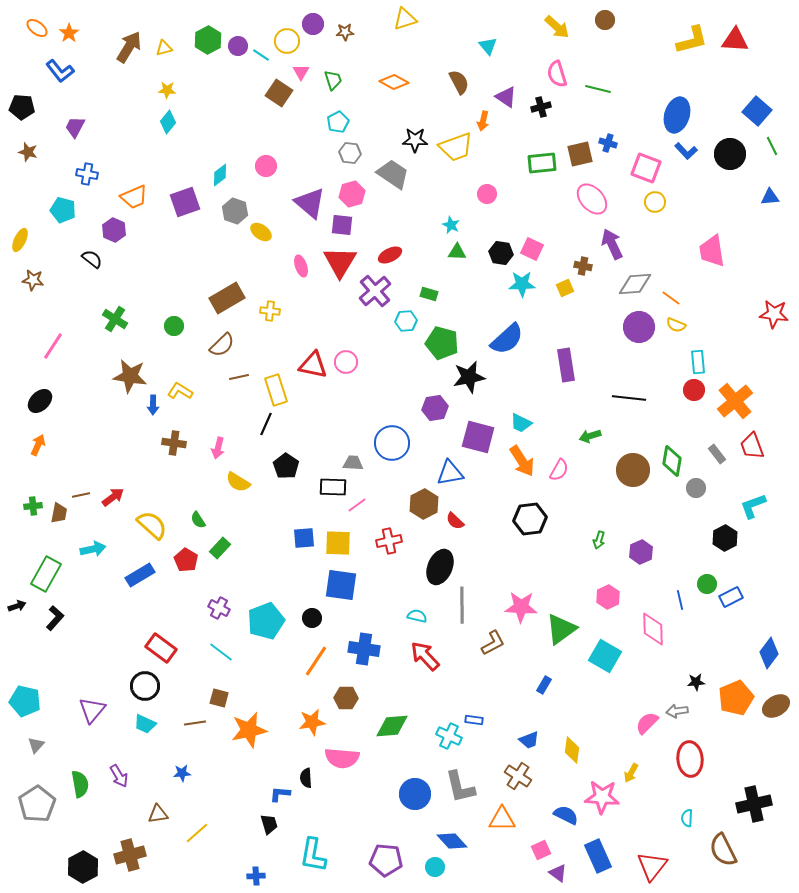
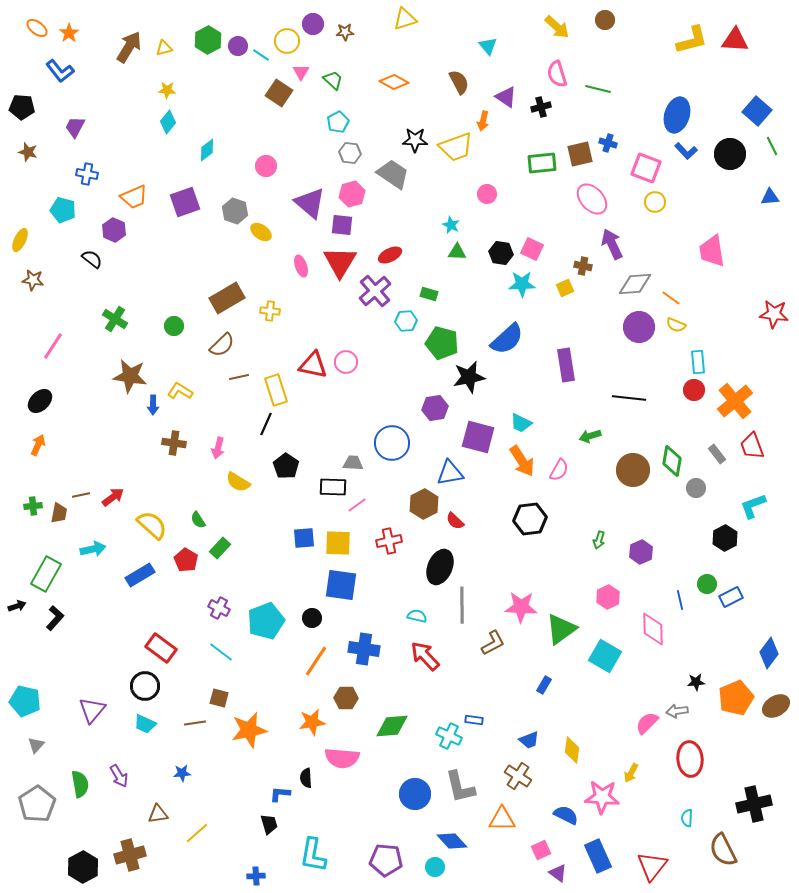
green trapezoid at (333, 80): rotated 30 degrees counterclockwise
cyan diamond at (220, 175): moved 13 px left, 25 px up
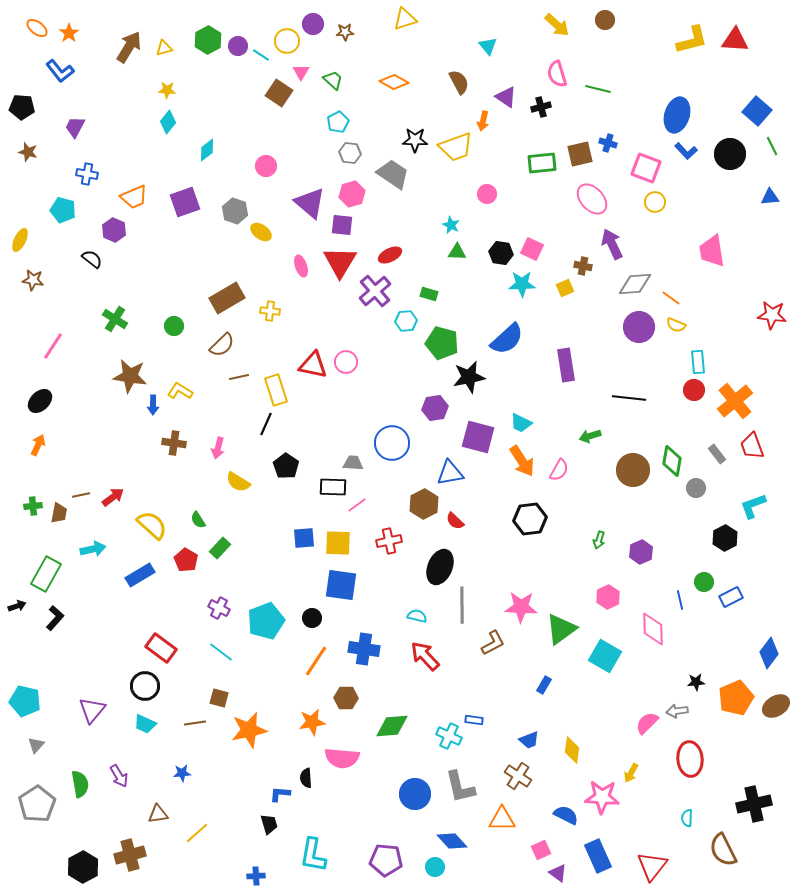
yellow arrow at (557, 27): moved 2 px up
red star at (774, 314): moved 2 px left, 1 px down
green circle at (707, 584): moved 3 px left, 2 px up
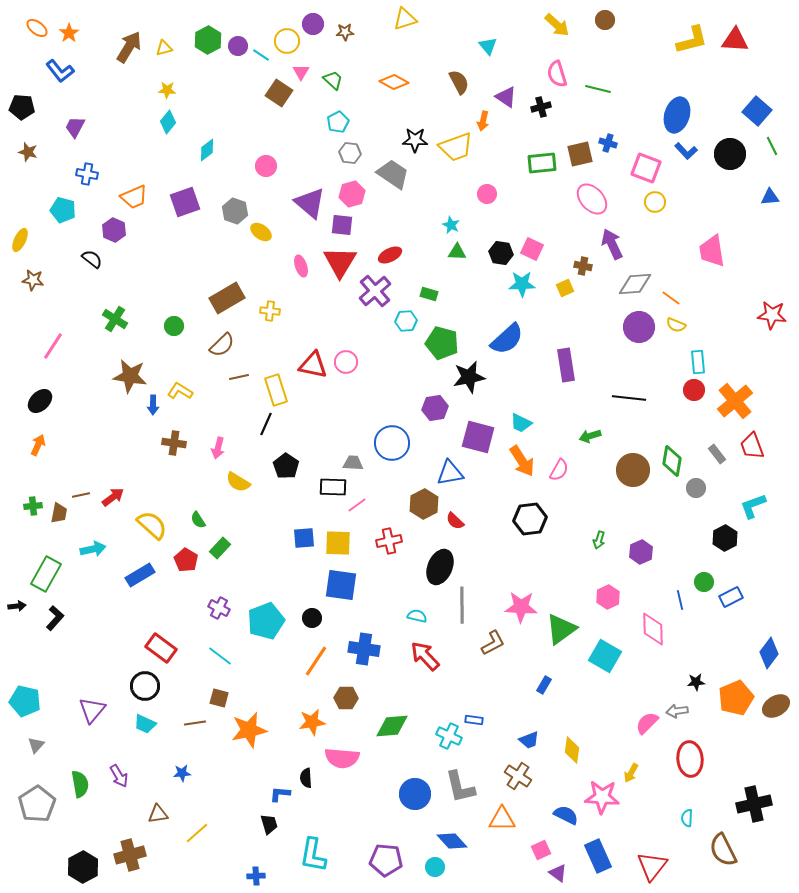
black arrow at (17, 606): rotated 12 degrees clockwise
cyan line at (221, 652): moved 1 px left, 4 px down
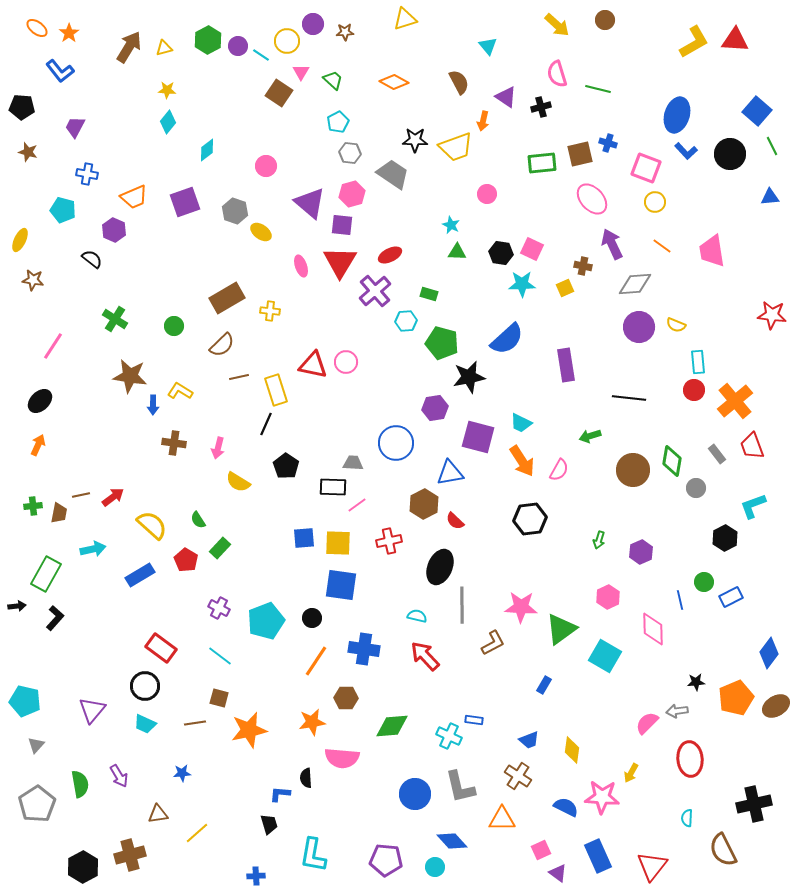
yellow L-shape at (692, 40): moved 2 px right, 2 px down; rotated 16 degrees counterclockwise
orange line at (671, 298): moved 9 px left, 52 px up
blue circle at (392, 443): moved 4 px right
blue semicircle at (566, 815): moved 8 px up
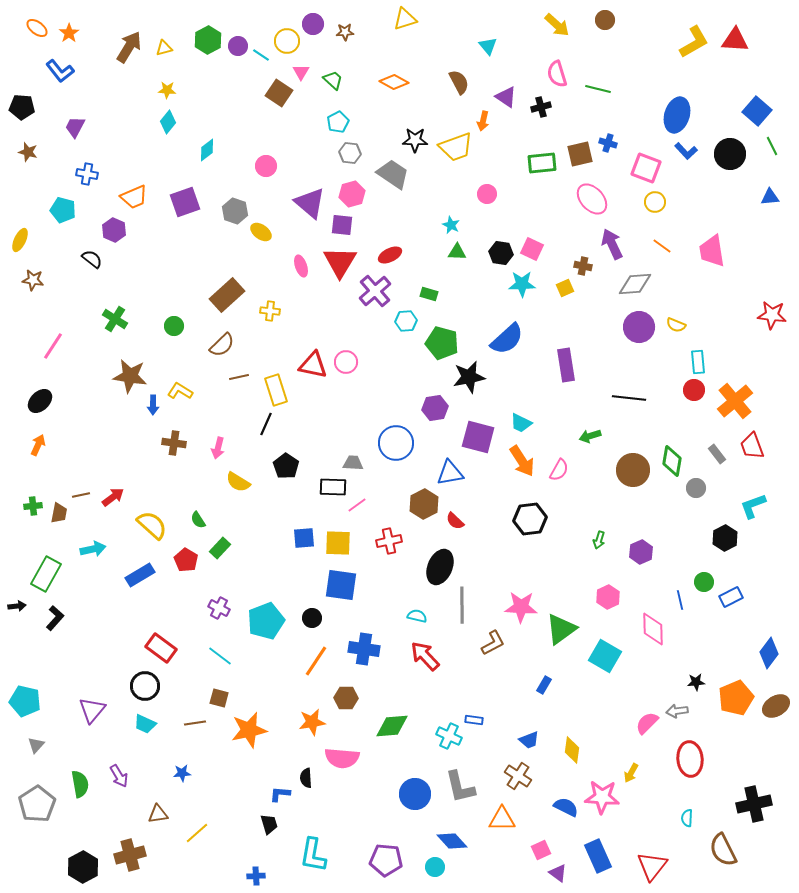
brown rectangle at (227, 298): moved 3 px up; rotated 12 degrees counterclockwise
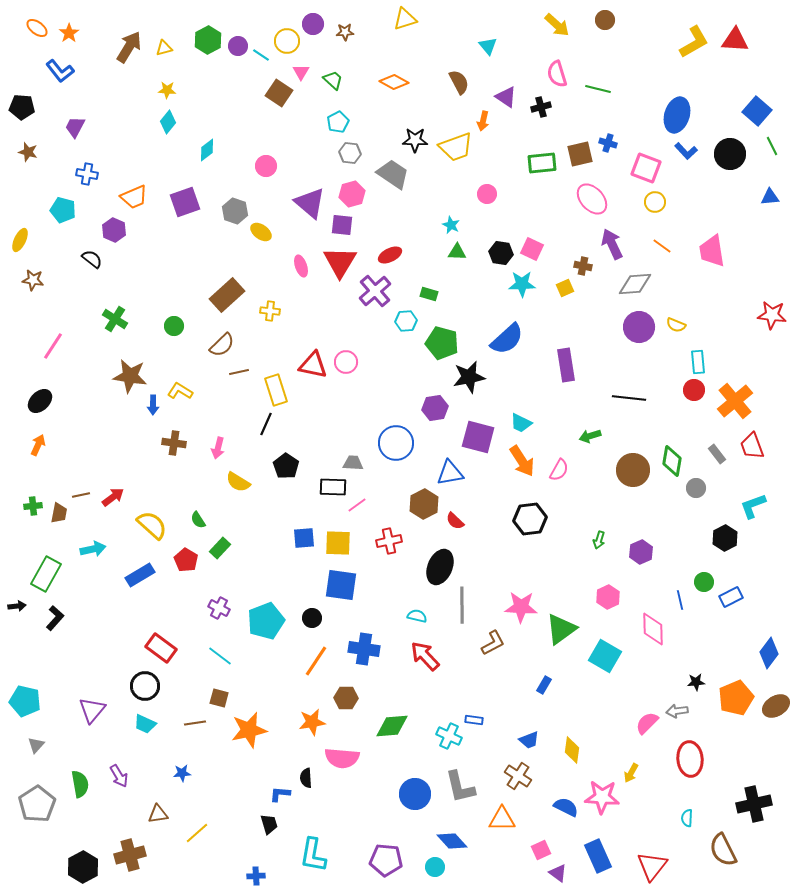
brown line at (239, 377): moved 5 px up
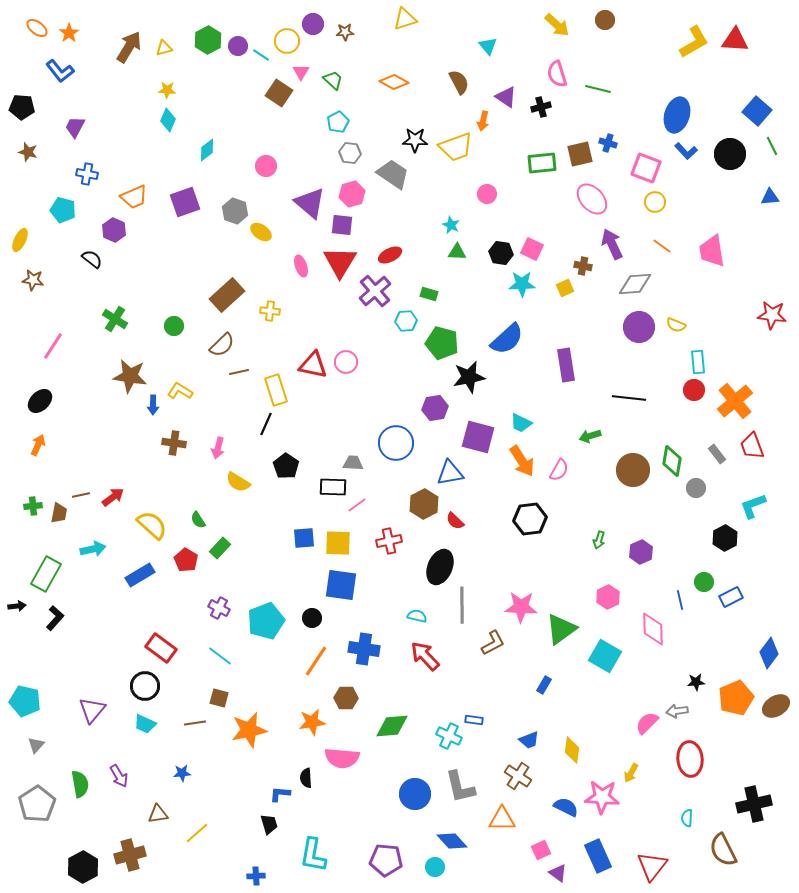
cyan diamond at (168, 122): moved 2 px up; rotated 15 degrees counterclockwise
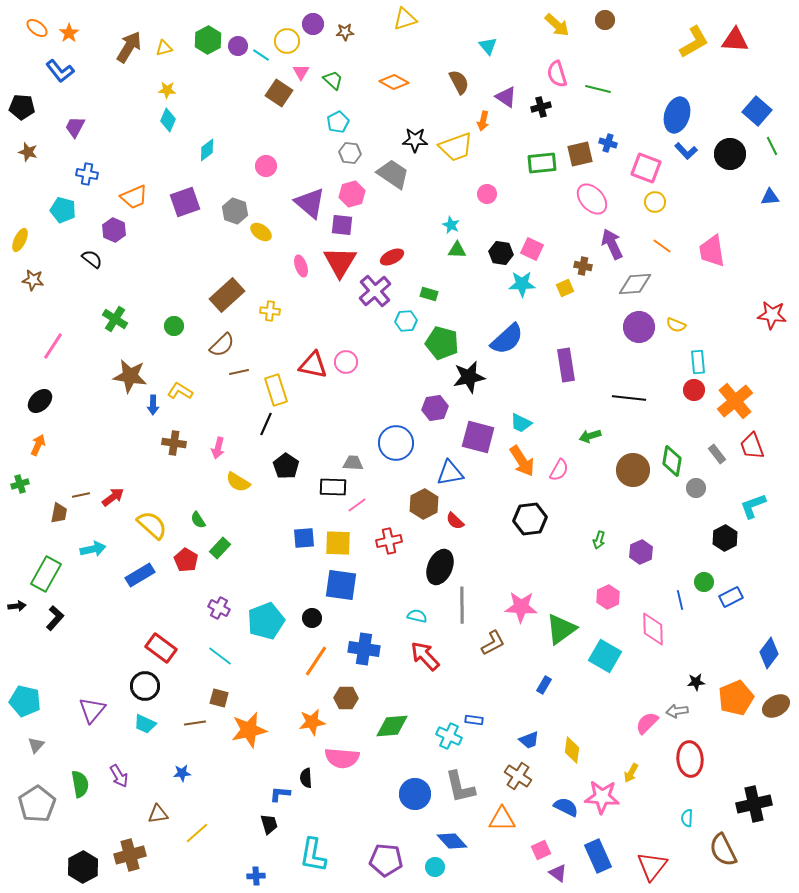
green triangle at (457, 252): moved 2 px up
red ellipse at (390, 255): moved 2 px right, 2 px down
green cross at (33, 506): moved 13 px left, 22 px up; rotated 12 degrees counterclockwise
